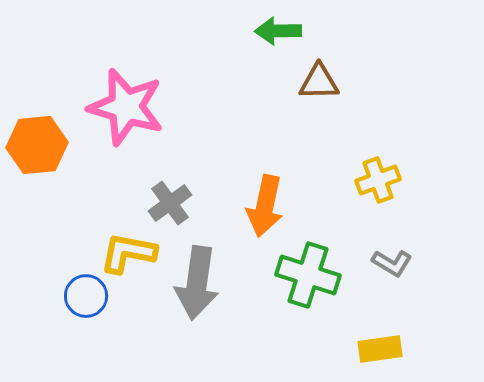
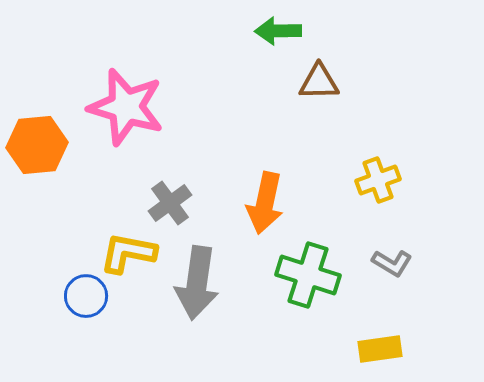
orange arrow: moved 3 px up
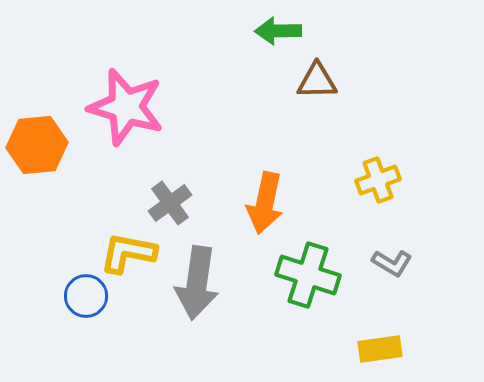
brown triangle: moved 2 px left, 1 px up
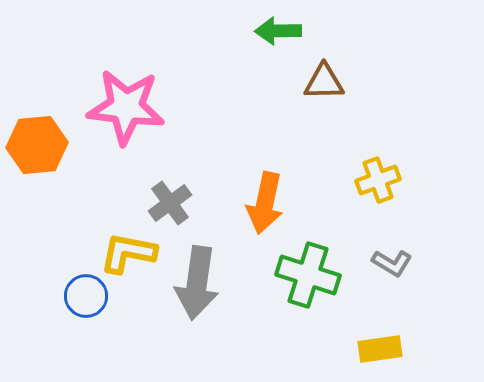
brown triangle: moved 7 px right, 1 px down
pink star: rotated 10 degrees counterclockwise
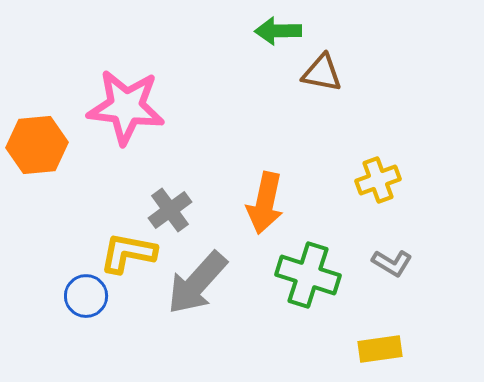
brown triangle: moved 2 px left, 9 px up; rotated 12 degrees clockwise
gray cross: moved 7 px down
gray arrow: rotated 34 degrees clockwise
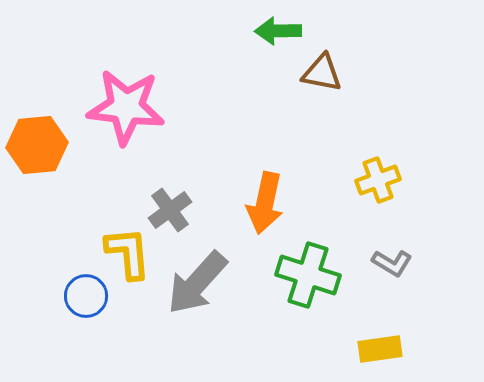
yellow L-shape: rotated 74 degrees clockwise
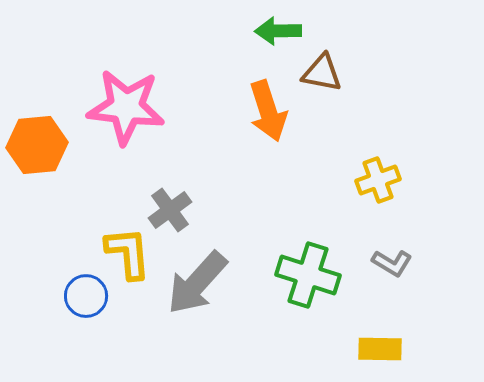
orange arrow: moved 3 px right, 92 px up; rotated 30 degrees counterclockwise
yellow rectangle: rotated 9 degrees clockwise
